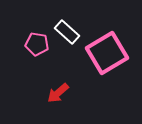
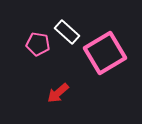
pink pentagon: moved 1 px right
pink square: moved 2 px left
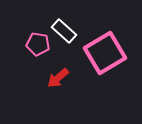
white rectangle: moved 3 px left, 1 px up
red arrow: moved 15 px up
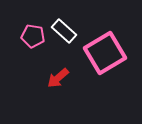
pink pentagon: moved 5 px left, 8 px up
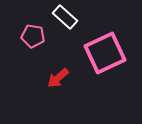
white rectangle: moved 1 px right, 14 px up
pink square: rotated 6 degrees clockwise
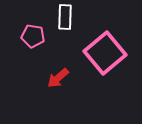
white rectangle: rotated 50 degrees clockwise
pink square: rotated 15 degrees counterclockwise
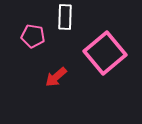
red arrow: moved 2 px left, 1 px up
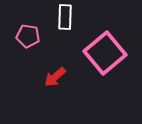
pink pentagon: moved 5 px left
red arrow: moved 1 px left
